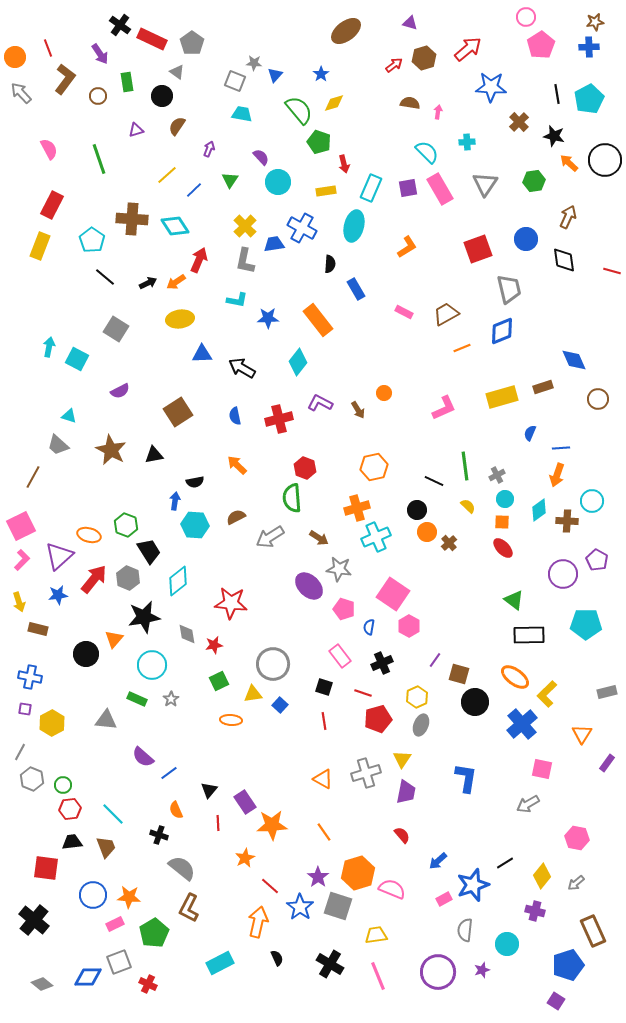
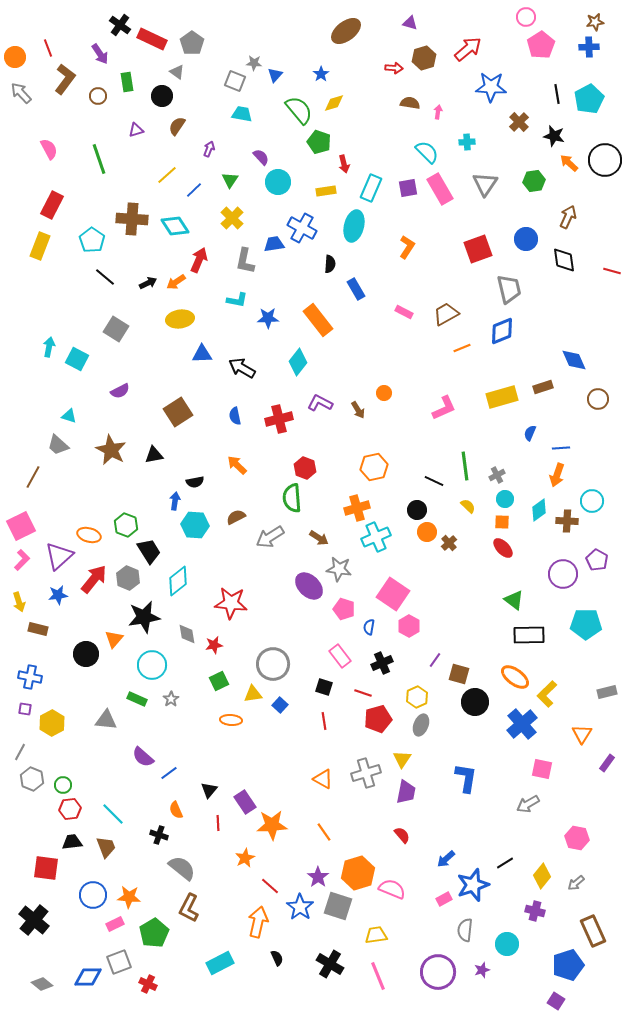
red arrow at (394, 65): moved 3 px down; rotated 42 degrees clockwise
yellow cross at (245, 226): moved 13 px left, 8 px up
orange L-shape at (407, 247): rotated 25 degrees counterclockwise
blue arrow at (438, 861): moved 8 px right, 2 px up
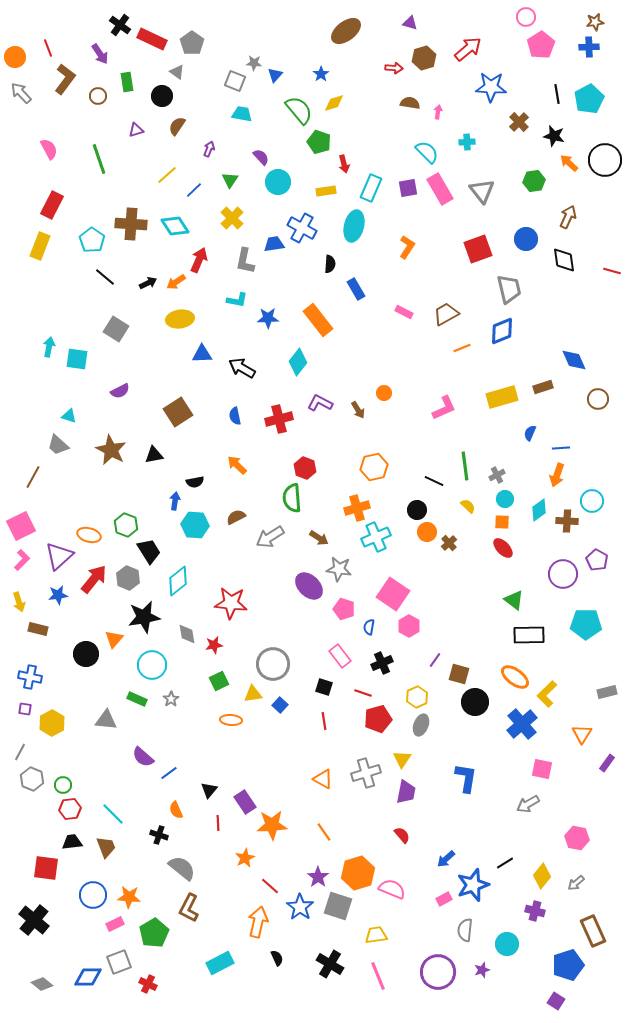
gray triangle at (485, 184): moved 3 px left, 7 px down; rotated 12 degrees counterclockwise
brown cross at (132, 219): moved 1 px left, 5 px down
cyan square at (77, 359): rotated 20 degrees counterclockwise
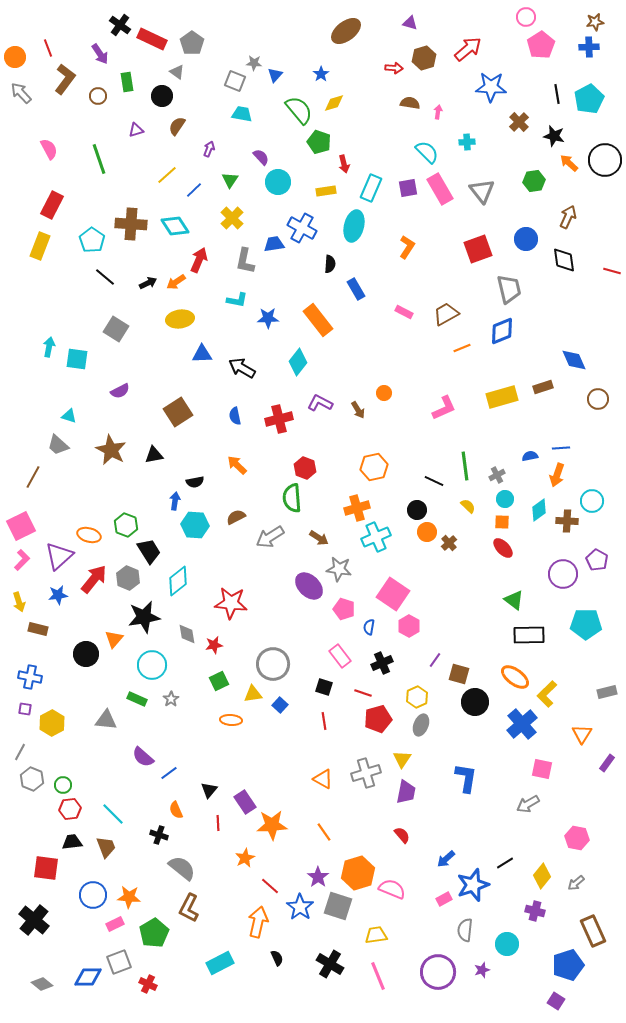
blue semicircle at (530, 433): moved 23 px down; rotated 56 degrees clockwise
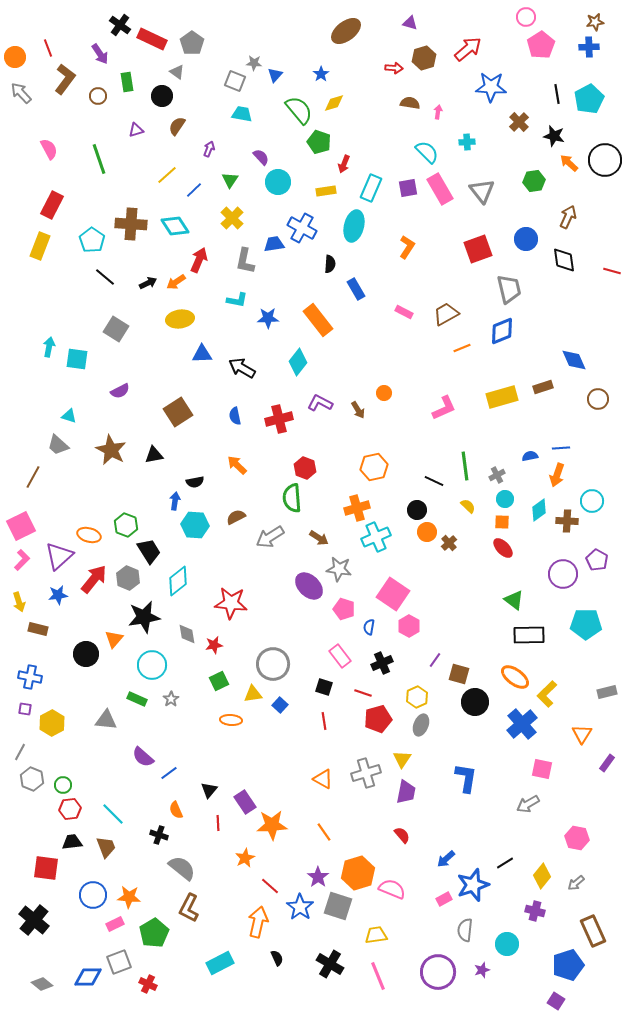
red arrow at (344, 164): rotated 36 degrees clockwise
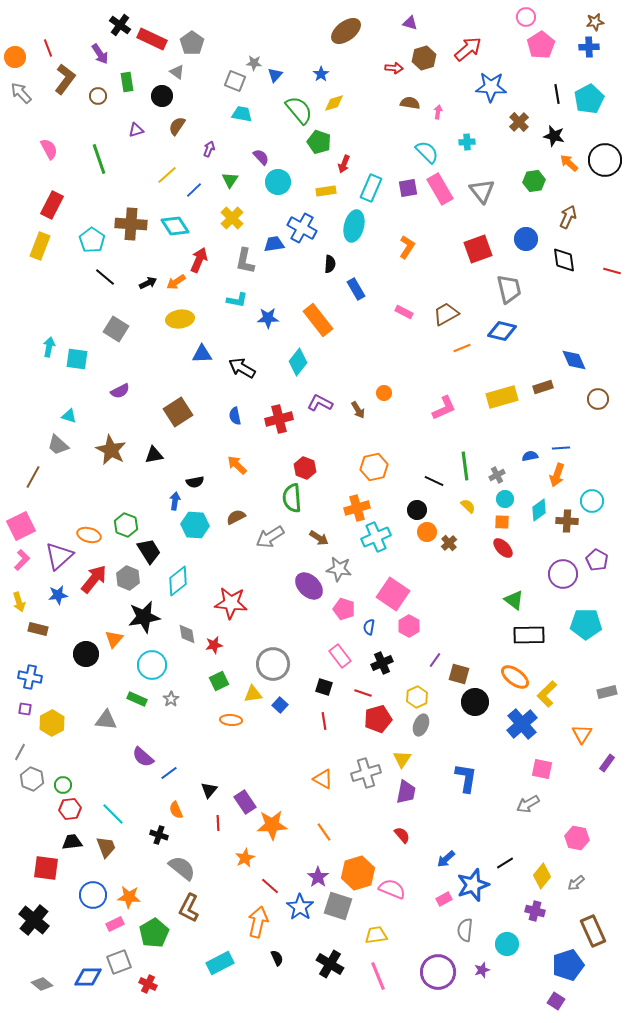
blue diamond at (502, 331): rotated 36 degrees clockwise
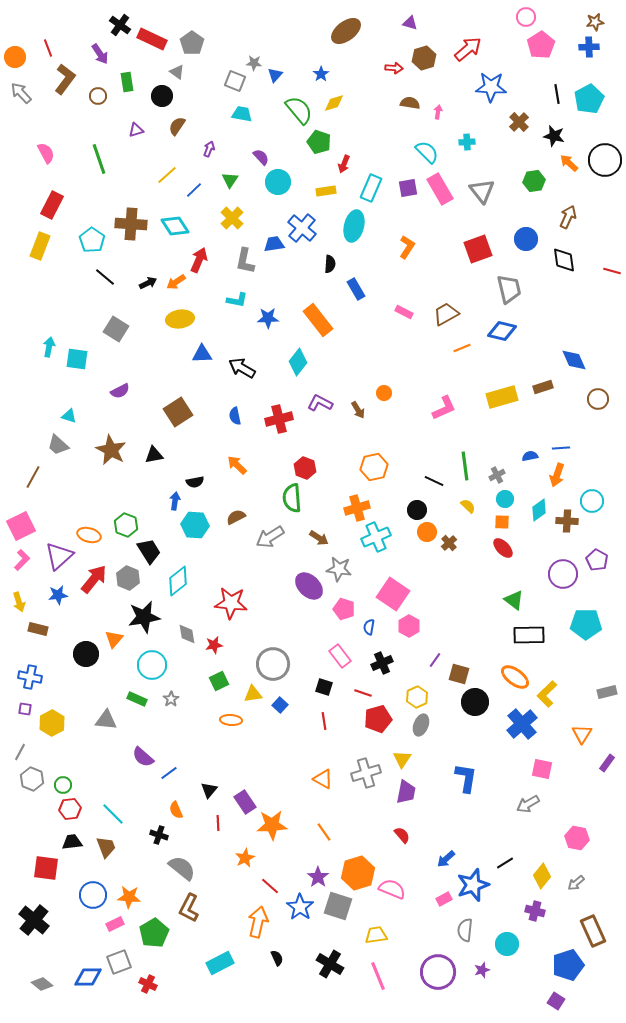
pink semicircle at (49, 149): moved 3 px left, 4 px down
blue cross at (302, 228): rotated 12 degrees clockwise
